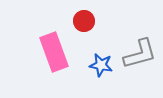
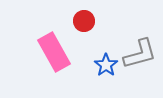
pink rectangle: rotated 9 degrees counterclockwise
blue star: moved 5 px right; rotated 25 degrees clockwise
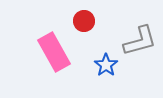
gray L-shape: moved 13 px up
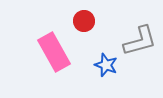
blue star: rotated 15 degrees counterclockwise
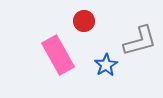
pink rectangle: moved 4 px right, 3 px down
blue star: rotated 20 degrees clockwise
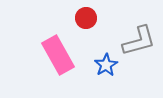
red circle: moved 2 px right, 3 px up
gray L-shape: moved 1 px left
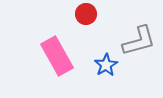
red circle: moved 4 px up
pink rectangle: moved 1 px left, 1 px down
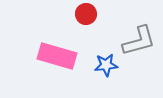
pink rectangle: rotated 45 degrees counterclockwise
blue star: rotated 25 degrees clockwise
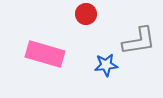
gray L-shape: rotated 6 degrees clockwise
pink rectangle: moved 12 px left, 2 px up
